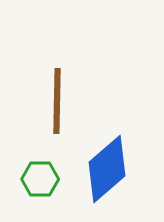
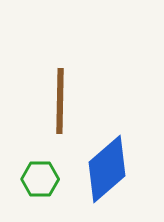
brown line: moved 3 px right
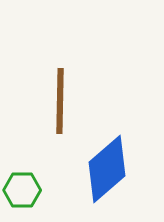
green hexagon: moved 18 px left, 11 px down
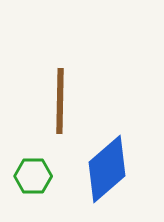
green hexagon: moved 11 px right, 14 px up
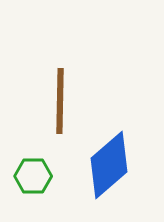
blue diamond: moved 2 px right, 4 px up
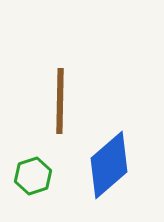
green hexagon: rotated 18 degrees counterclockwise
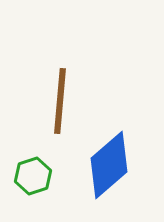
brown line: rotated 4 degrees clockwise
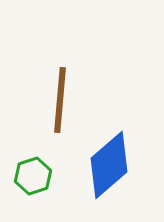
brown line: moved 1 px up
